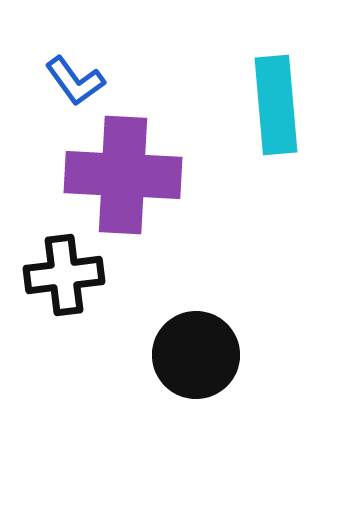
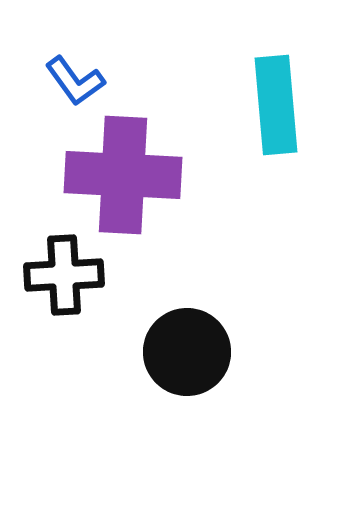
black cross: rotated 4 degrees clockwise
black circle: moved 9 px left, 3 px up
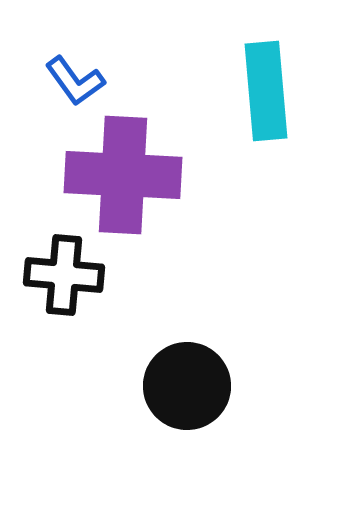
cyan rectangle: moved 10 px left, 14 px up
black cross: rotated 8 degrees clockwise
black circle: moved 34 px down
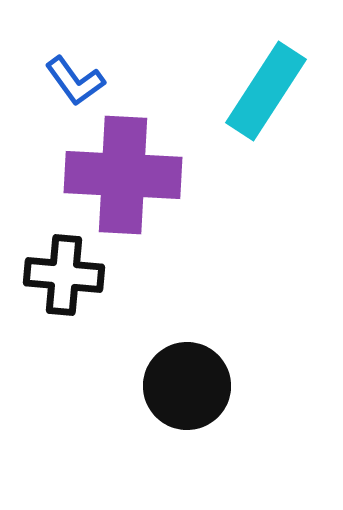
cyan rectangle: rotated 38 degrees clockwise
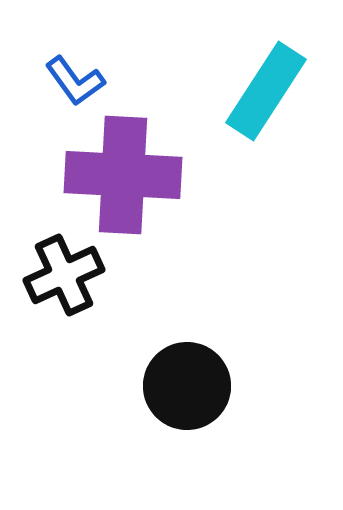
black cross: rotated 30 degrees counterclockwise
